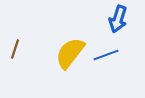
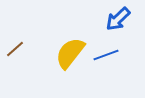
blue arrow: rotated 28 degrees clockwise
brown line: rotated 30 degrees clockwise
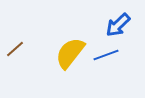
blue arrow: moved 6 px down
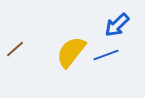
blue arrow: moved 1 px left
yellow semicircle: moved 1 px right, 1 px up
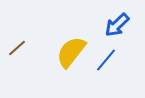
brown line: moved 2 px right, 1 px up
blue line: moved 5 px down; rotated 30 degrees counterclockwise
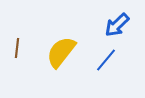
brown line: rotated 42 degrees counterclockwise
yellow semicircle: moved 10 px left
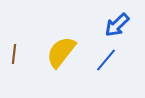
brown line: moved 3 px left, 6 px down
